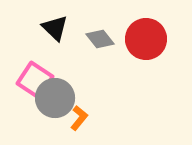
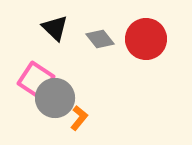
pink square: moved 1 px right
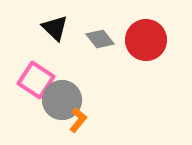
red circle: moved 1 px down
gray circle: moved 7 px right, 2 px down
orange L-shape: moved 1 px left, 2 px down
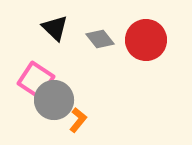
gray circle: moved 8 px left
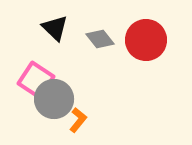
gray circle: moved 1 px up
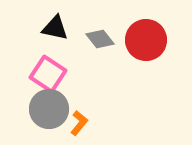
black triangle: rotated 32 degrees counterclockwise
pink square: moved 12 px right, 6 px up
gray circle: moved 5 px left, 10 px down
orange L-shape: moved 1 px right, 3 px down
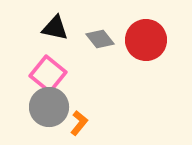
pink square: rotated 6 degrees clockwise
gray circle: moved 2 px up
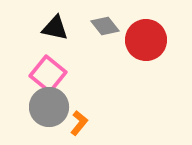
gray diamond: moved 5 px right, 13 px up
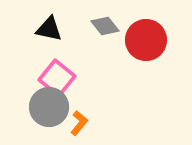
black triangle: moved 6 px left, 1 px down
pink square: moved 9 px right, 4 px down
